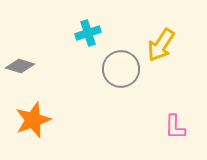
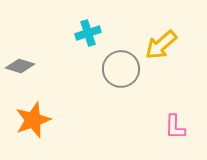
yellow arrow: rotated 16 degrees clockwise
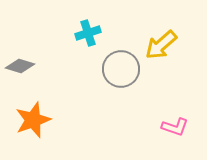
pink L-shape: rotated 72 degrees counterclockwise
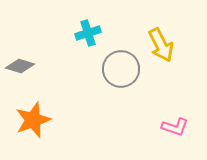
yellow arrow: rotated 76 degrees counterclockwise
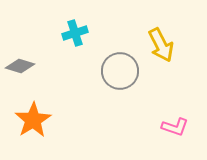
cyan cross: moved 13 px left
gray circle: moved 1 px left, 2 px down
orange star: rotated 12 degrees counterclockwise
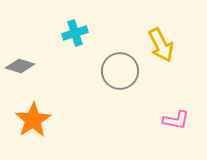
pink L-shape: moved 1 px right, 7 px up; rotated 8 degrees counterclockwise
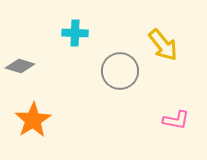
cyan cross: rotated 20 degrees clockwise
yellow arrow: moved 2 px right; rotated 12 degrees counterclockwise
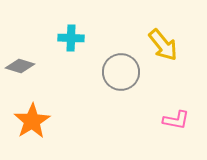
cyan cross: moved 4 px left, 5 px down
gray circle: moved 1 px right, 1 px down
orange star: moved 1 px left, 1 px down
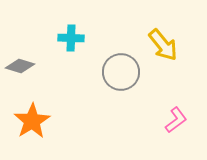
pink L-shape: rotated 48 degrees counterclockwise
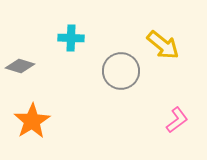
yellow arrow: rotated 12 degrees counterclockwise
gray circle: moved 1 px up
pink L-shape: moved 1 px right
